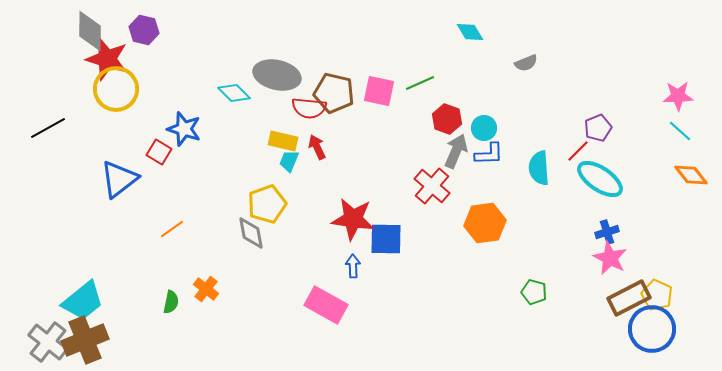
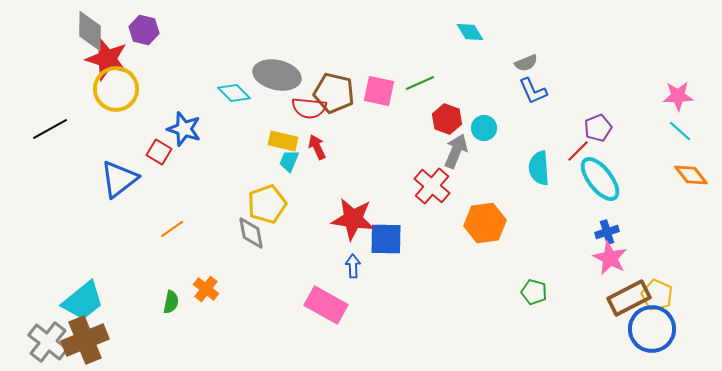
black line at (48, 128): moved 2 px right, 1 px down
blue L-shape at (489, 154): moved 44 px right, 63 px up; rotated 68 degrees clockwise
cyan ellipse at (600, 179): rotated 18 degrees clockwise
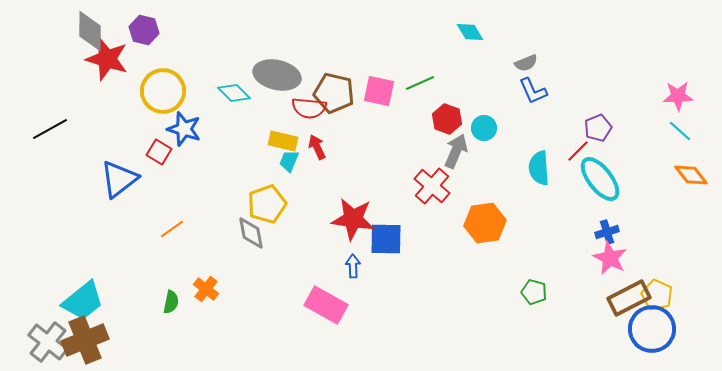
yellow circle at (116, 89): moved 47 px right, 2 px down
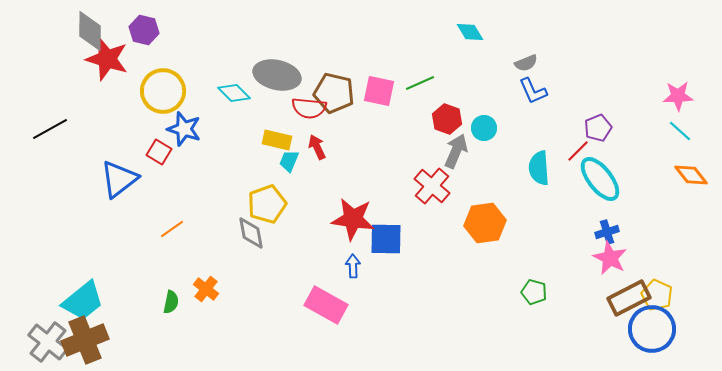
yellow rectangle at (283, 141): moved 6 px left, 1 px up
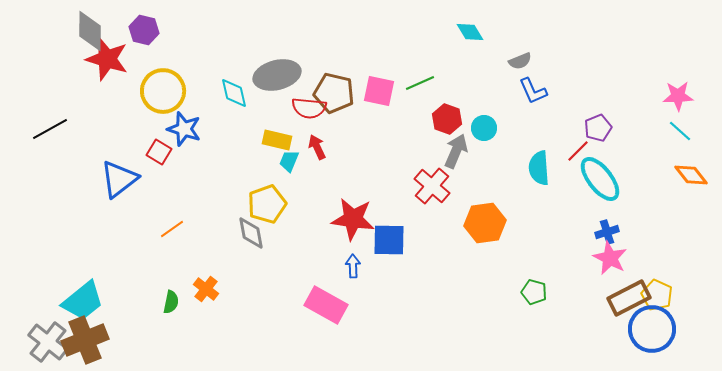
gray semicircle at (526, 63): moved 6 px left, 2 px up
gray ellipse at (277, 75): rotated 27 degrees counterclockwise
cyan diamond at (234, 93): rotated 32 degrees clockwise
blue square at (386, 239): moved 3 px right, 1 px down
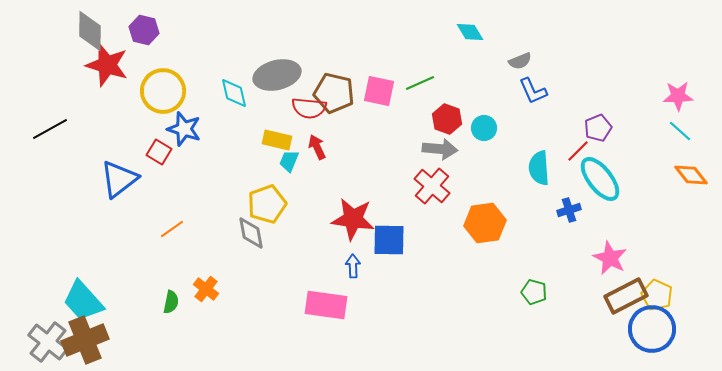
red star at (107, 59): moved 6 px down
gray arrow at (456, 151): moved 16 px left, 2 px up; rotated 72 degrees clockwise
blue cross at (607, 232): moved 38 px left, 22 px up
brown rectangle at (629, 298): moved 3 px left, 2 px up
cyan trapezoid at (83, 301): rotated 87 degrees clockwise
pink rectangle at (326, 305): rotated 21 degrees counterclockwise
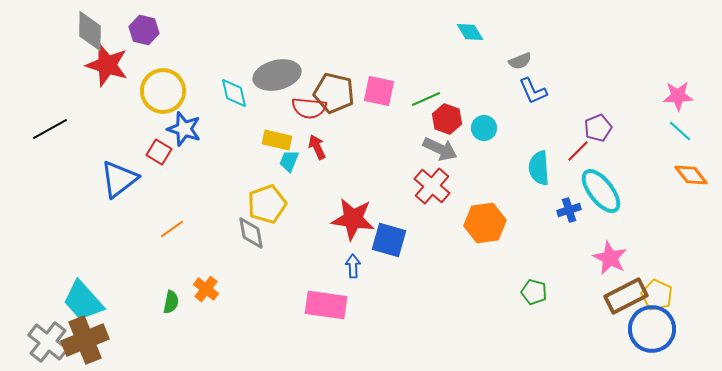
green line at (420, 83): moved 6 px right, 16 px down
gray arrow at (440, 149): rotated 20 degrees clockwise
cyan ellipse at (600, 179): moved 1 px right, 12 px down
blue square at (389, 240): rotated 15 degrees clockwise
